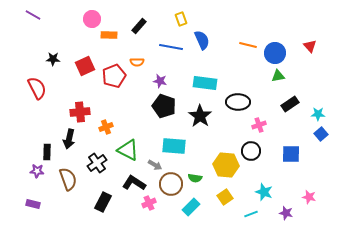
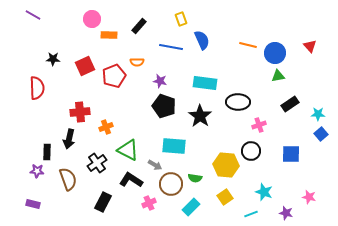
red semicircle at (37, 88): rotated 25 degrees clockwise
black L-shape at (134, 183): moved 3 px left, 3 px up
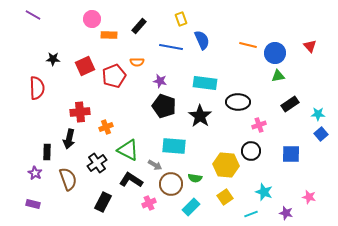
purple star at (37, 171): moved 2 px left, 2 px down; rotated 24 degrees clockwise
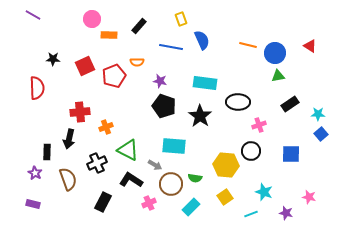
red triangle at (310, 46): rotated 16 degrees counterclockwise
black cross at (97, 163): rotated 12 degrees clockwise
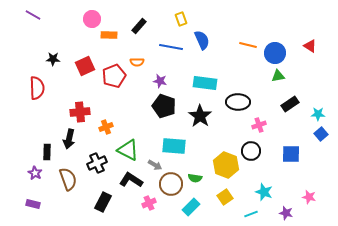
yellow hexagon at (226, 165): rotated 15 degrees clockwise
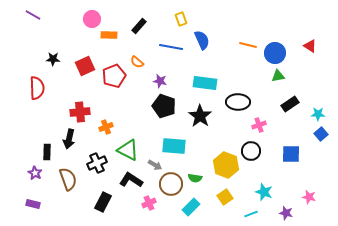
orange semicircle at (137, 62): rotated 40 degrees clockwise
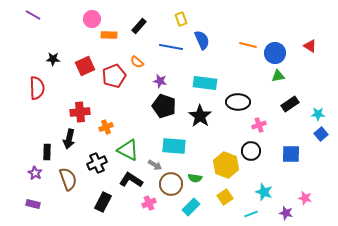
pink star at (309, 197): moved 4 px left, 1 px down
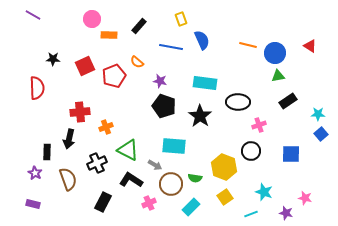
black rectangle at (290, 104): moved 2 px left, 3 px up
yellow hexagon at (226, 165): moved 2 px left, 2 px down
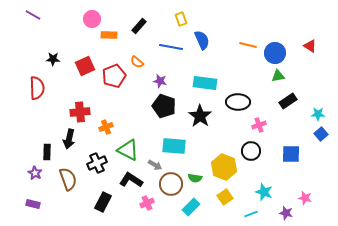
pink cross at (149, 203): moved 2 px left
